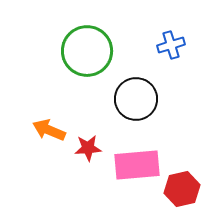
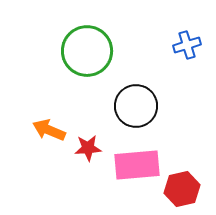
blue cross: moved 16 px right
black circle: moved 7 px down
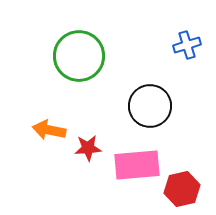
green circle: moved 8 px left, 5 px down
black circle: moved 14 px right
orange arrow: rotated 12 degrees counterclockwise
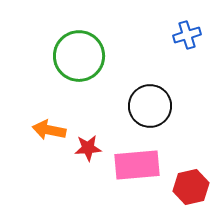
blue cross: moved 10 px up
red hexagon: moved 9 px right, 2 px up
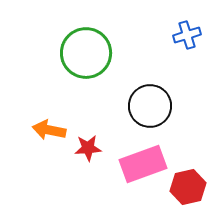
green circle: moved 7 px right, 3 px up
pink rectangle: moved 6 px right, 1 px up; rotated 15 degrees counterclockwise
red hexagon: moved 3 px left
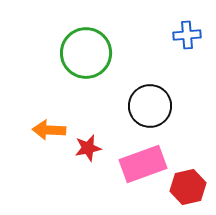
blue cross: rotated 12 degrees clockwise
orange arrow: rotated 8 degrees counterclockwise
red star: rotated 8 degrees counterclockwise
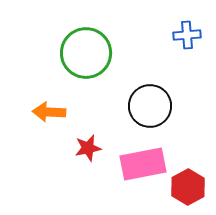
orange arrow: moved 18 px up
pink rectangle: rotated 9 degrees clockwise
red hexagon: rotated 16 degrees counterclockwise
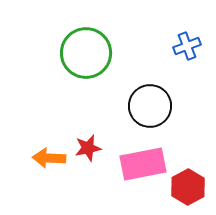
blue cross: moved 11 px down; rotated 16 degrees counterclockwise
orange arrow: moved 46 px down
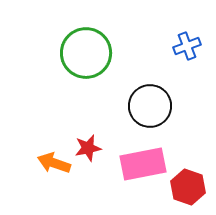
orange arrow: moved 5 px right, 5 px down; rotated 16 degrees clockwise
red hexagon: rotated 12 degrees counterclockwise
